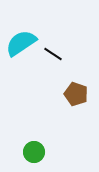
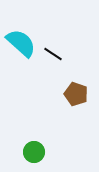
cyan semicircle: rotated 76 degrees clockwise
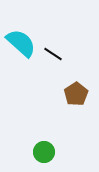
brown pentagon: rotated 20 degrees clockwise
green circle: moved 10 px right
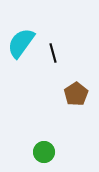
cyan semicircle: rotated 96 degrees counterclockwise
black line: moved 1 px up; rotated 42 degrees clockwise
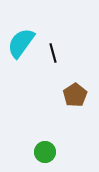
brown pentagon: moved 1 px left, 1 px down
green circle: moved 1 px right
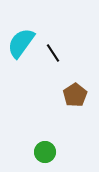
black line: rotated 18 degrees counterclockwise
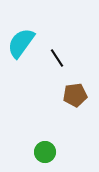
black line: moved 4 px right, 5 px down
brown pentagon: rotated 25 degrees clockwise
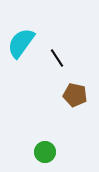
brown pentagon: rotated 20 degrees clockwise
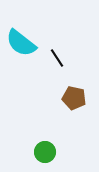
cyan semicircle: rotated 88 degrees counterclockwise
brown pentagon: moved 1 px left, 3 px down
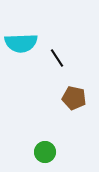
cyan semicircle: rotated 40 degrees counterclockwise
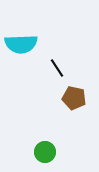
cyan semicircle: moved 1 px down
black line: moved 10 px down
